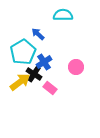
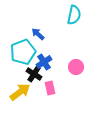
cyan semicircle: moved 11 px right; rotated 102 degrees clockwise
cyan pentagon: rotated 10 degrees clockwise
yellow arrow: moved 10 px down
pink rectangle: rotated 40 degrees clockwise
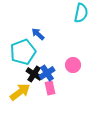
cyan semicircle: moved 7 px right, 2 px up
blue cross: moved 3 px right, 11 px down
pink circle: moved 3 px left, 2 px up
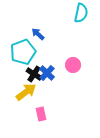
blue cross: rotated 14 degrees counterclockwise
pink rectangle: moved 9 px left, 26 px down
yellow arrow: moved 6 px right
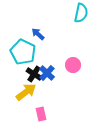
cyan pentagon: rotated 25 degrees counterclockwise
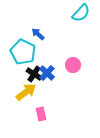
cyan semicircle: rotated 30 degrees clockwise
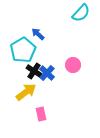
cyan pentagon: moved 2 px up; rotated 15 degrees clockwise
black cross: moved 3 px up
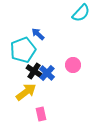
cyan pentagon: rotated 10 degrees clockwise
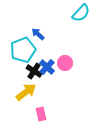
pink circle: moved 8 px left, 2 px up
blue cross: moved 6 px up
